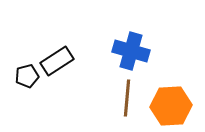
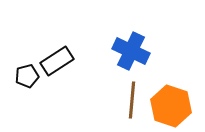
blue cross: rotated 9 degrees clockwise
brown line: moved 5 px right, 2 px down
orange hexagon: rotated 21 degrees clockwise
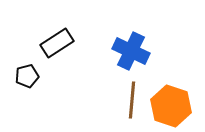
black rectangle: moved 18 px up
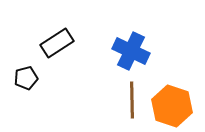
black pentagon: moved 1 px left, 2 px down
brown line: rotated 6 degrees counterclockwise
orange hexagon: moved 1 px right
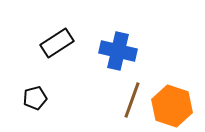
blue cross: moved 13 px left; rotated 12 degrees counterclockwise
black pentagon: moved 9 px right, 20 px down
brown line: rotated 21 degrees clockwise
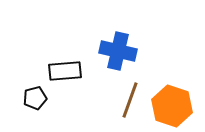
black rectangle: moved 8 px right, 28 px down; rotated 28 degrees clockwise
brown line: moved 2 px left
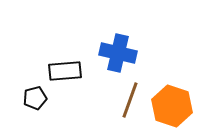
blue cross: moved 2 px down
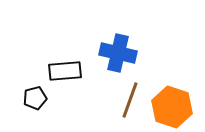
orange hexagon: moved 1 px down
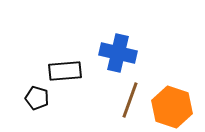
black pentagon: moved 2 px right; rotated 30 degrees clockwise
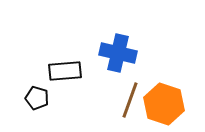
orange hexagon: moved 8 px left, 3 px up
